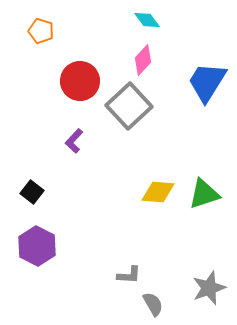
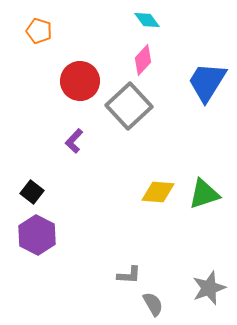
orange pentagon: moved 2 px left
purple hexagon: moved 11 px up
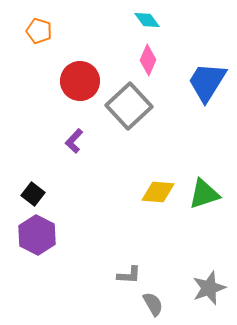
pink diamond: moved 5 px right; rotated 20 degrees counterclockwise
black square: moved 1 px right, 2 px down
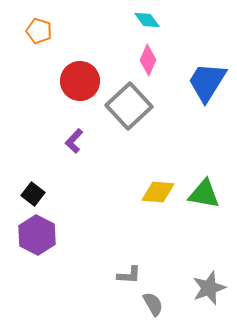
green triangle: rotated 28 degrees clockwise
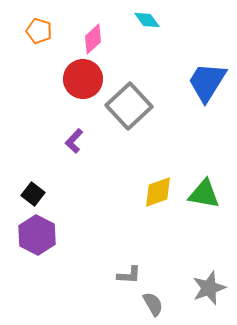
pink diamond: moved 55 px left, 21 px up; rotated 24 degrees clockwise
red circle: moved 3 px right, 2 px up
yellow diamond: rotated 24 degrees counterclockwise
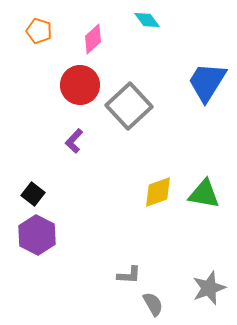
red circle: moved 3 px left, 6 px down
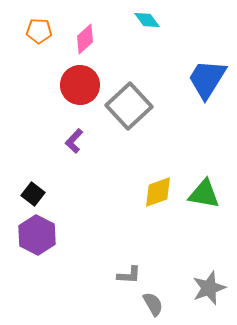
orange pentagon: rotated 15 degrees counterclockwise
pink diamond: moved 8 px left
blue trapezoid: moved 3 px up
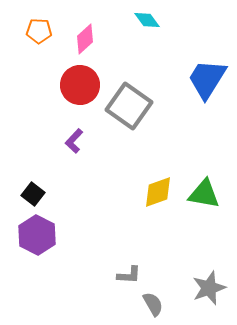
gray square: rotated 12 degrees counterclockwise
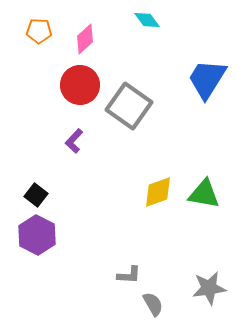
black square: moved 3 px right, 1 px down
gray star: rotated 12 degrees clockwise
